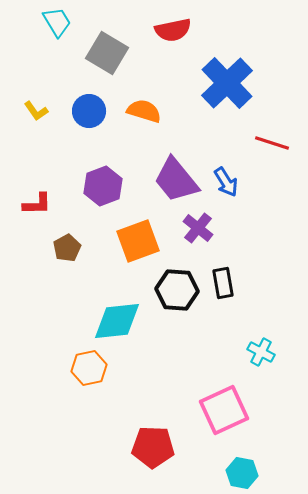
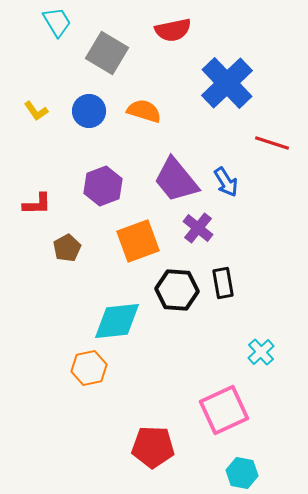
cyan cross: rotated 20 degrees clockwise
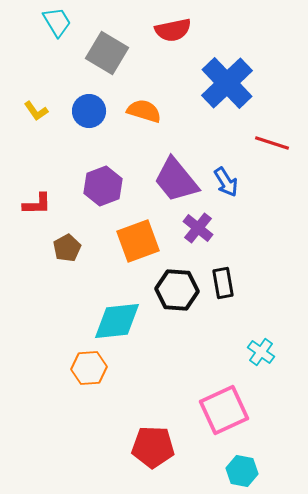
cyan cross: rotated 12 degrees counterclockwise
orange hexagon: rotated 8 degrees clockwise
cyan hexagon: moved 2 px up
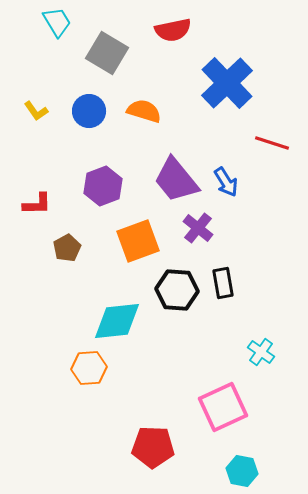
pink square: moved 1 px left, 3 px up
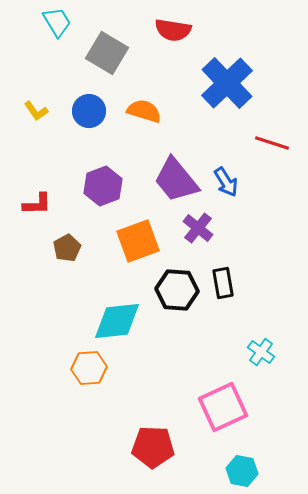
red semicircle: rotated 21 degrees clockwise
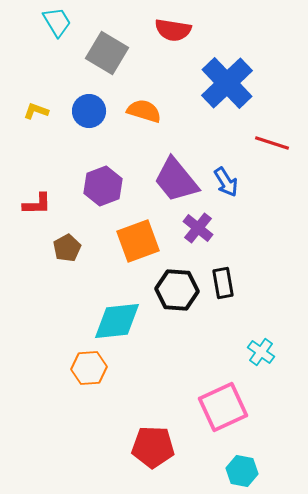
yellow L-shape: rotated 145 degrees clockwise
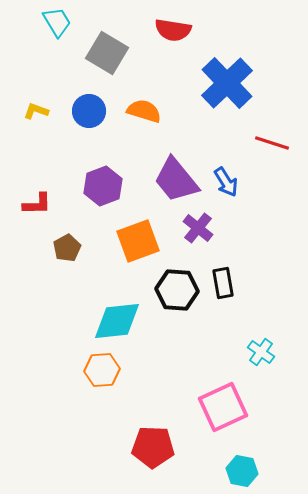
orange hexagon: moved 13 px right, 2 px down
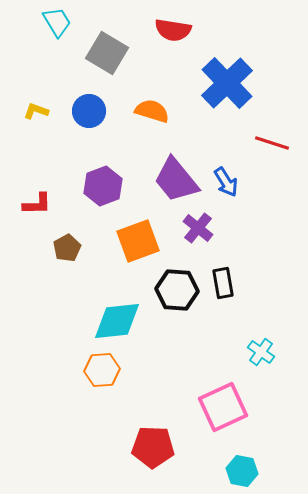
orange semicircle: moved 8 px right
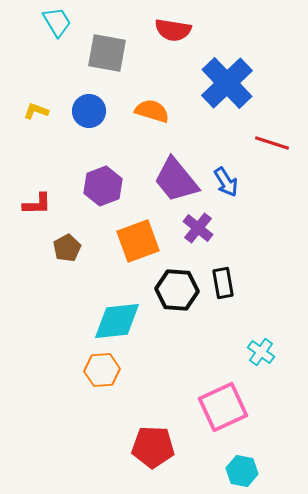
gray square: rotated 21 degrees counterclockwise
